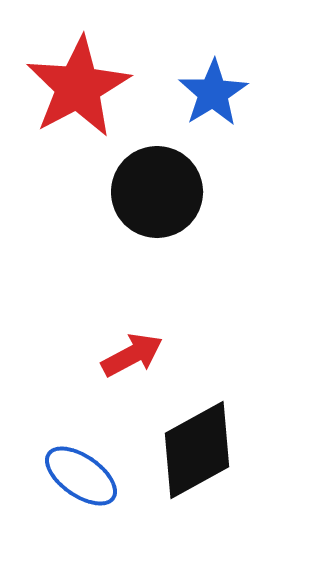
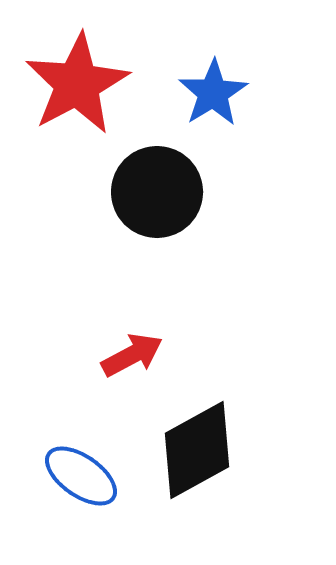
red star: moved 1 px left, 3 px up
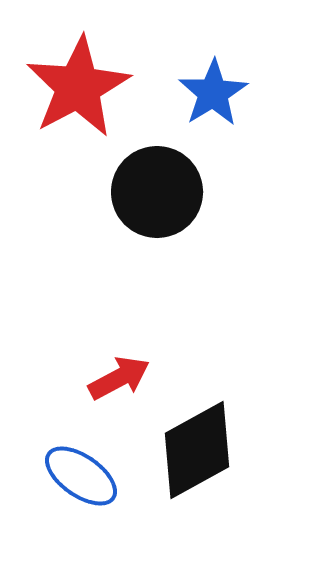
red star: moved 1 px right, 3 px down
red arrow: moved 13 px left, 23 px down
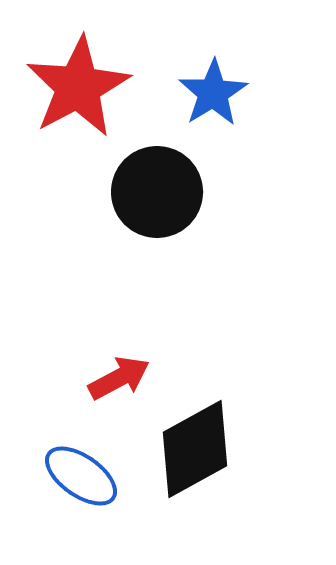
black diamond: moved 2 px left, 1 px up
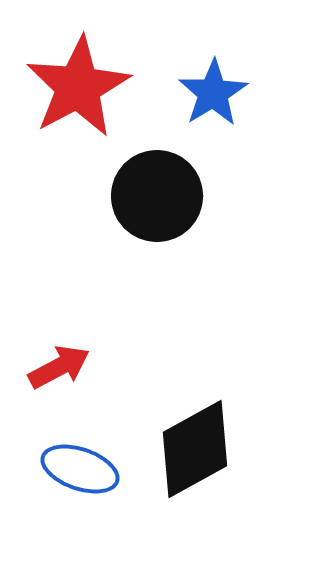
black circle: moved 4 px down
red arrow: moved 60 px left, 11 px up
blue ellipse: moved 1 px left, 7 px up; rotated 16 degrees counterclockwise
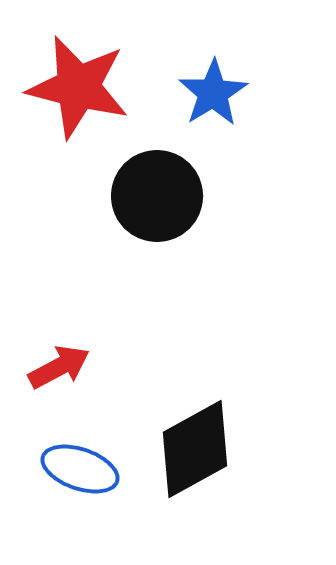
red star: rotated 30 degrees counterclockwise
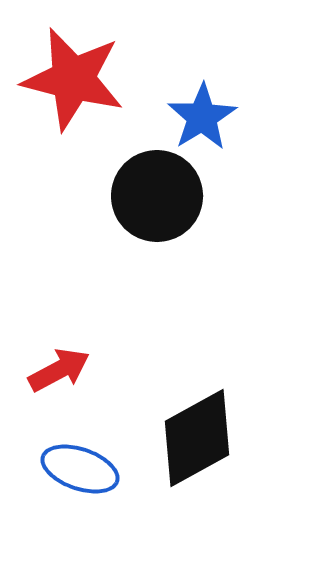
red star: moved 5 px left, 8 px up
blue star: moved 11 px left, 24 px down
red arrow: moved 3 px down
black diamond: moved 2 px right, 11 px up
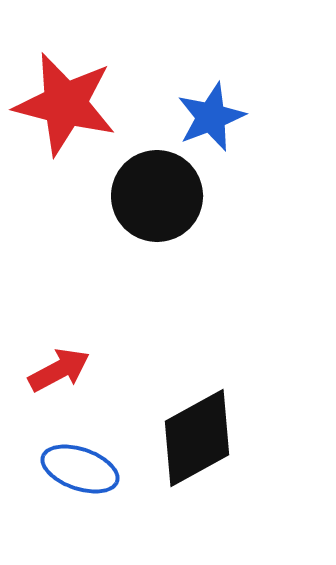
red star: moved 8 px left, 25 px down
blue star: moved 9 px right; rotated 10 degrees clockwise
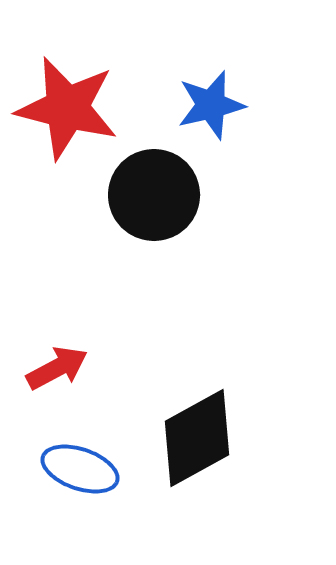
red star: moved 2 px right, 4 px down
blue star: moved 12 px up; rotated 8 degrees clockwise
black circle: moved 3 px left, 1 px up
red arrow: moved 2 px left, 2 px up
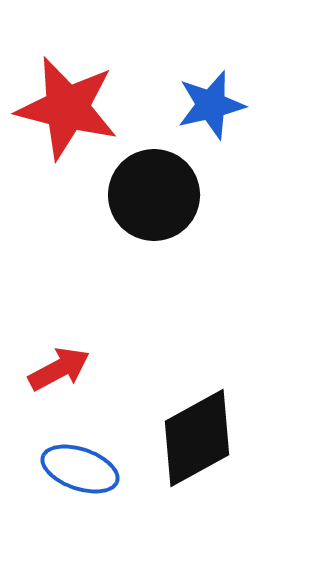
red arrow: moved 2 px right, 1 px down
